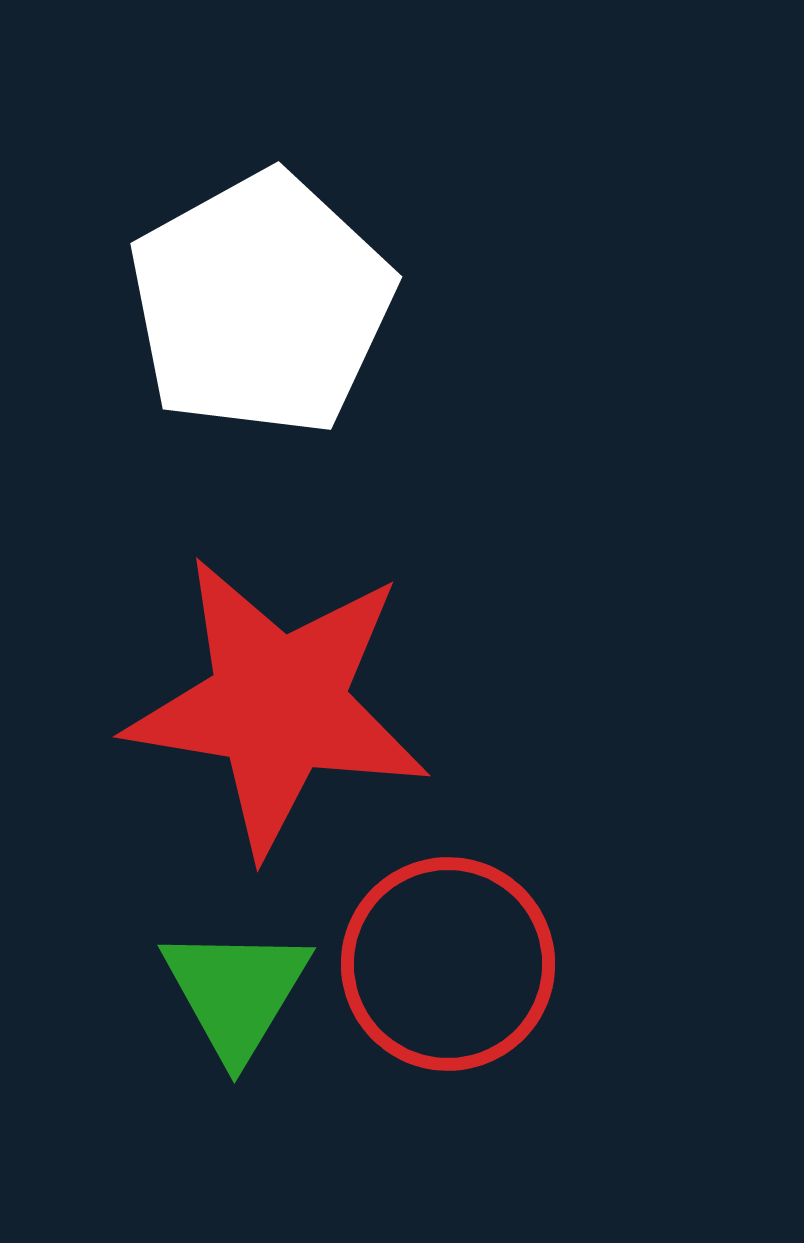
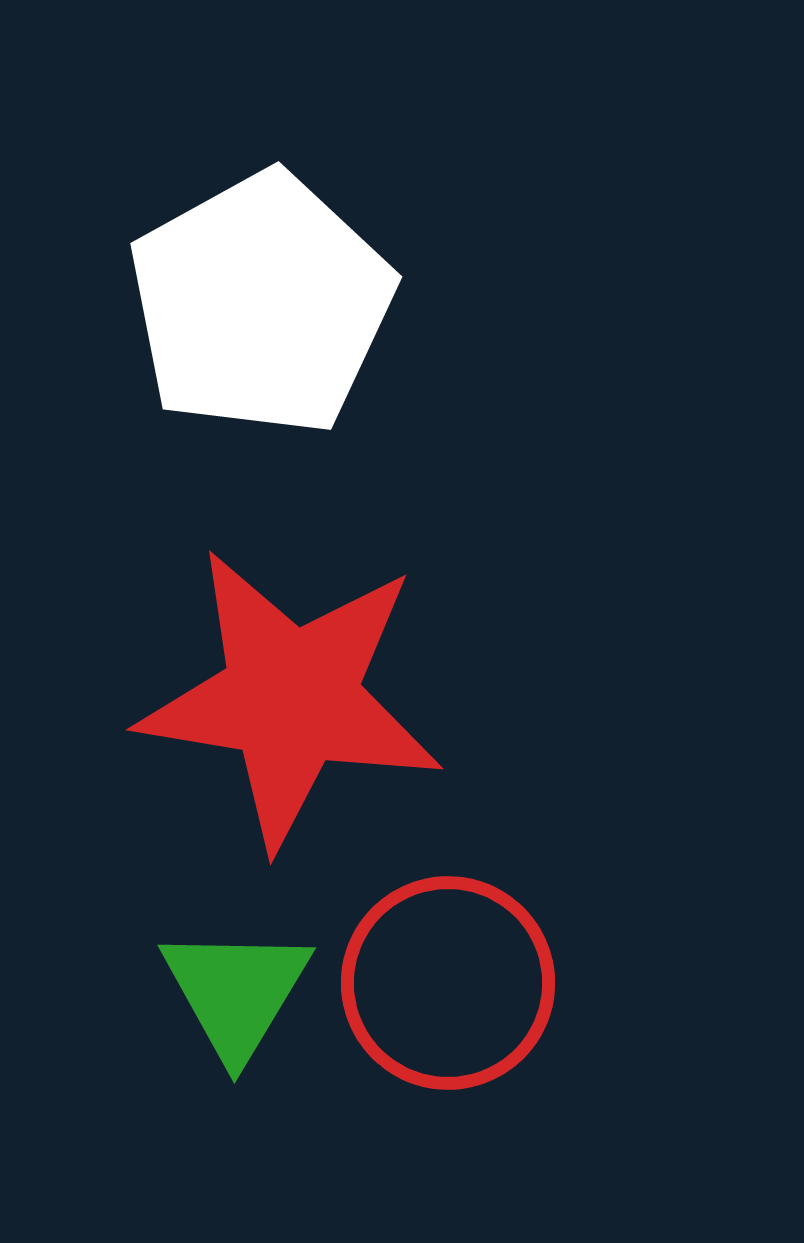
red star: moved 13 px right, 7 px up
red circle: moved 19 px down
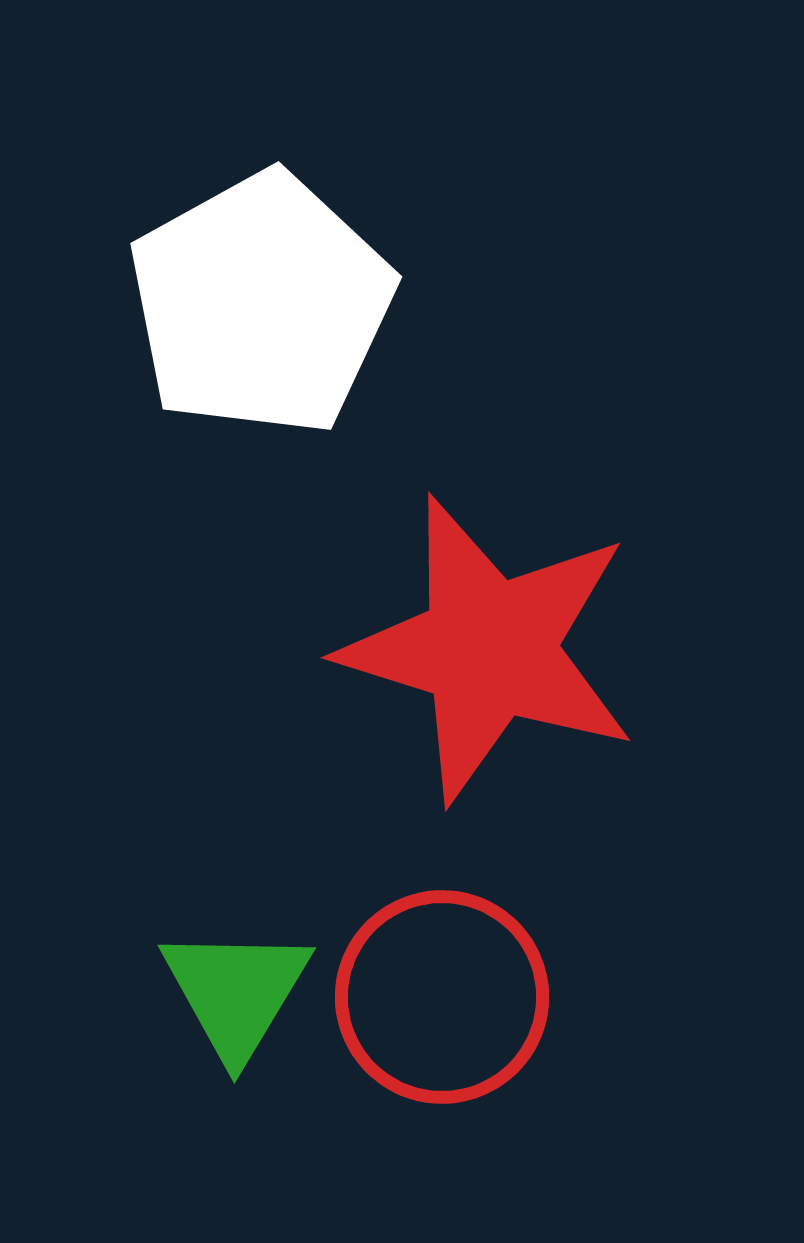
red star: moved 198 px right, 49 px up; rotated 8 degrees clockwise
red circle: moved 6 px left, 14 px down
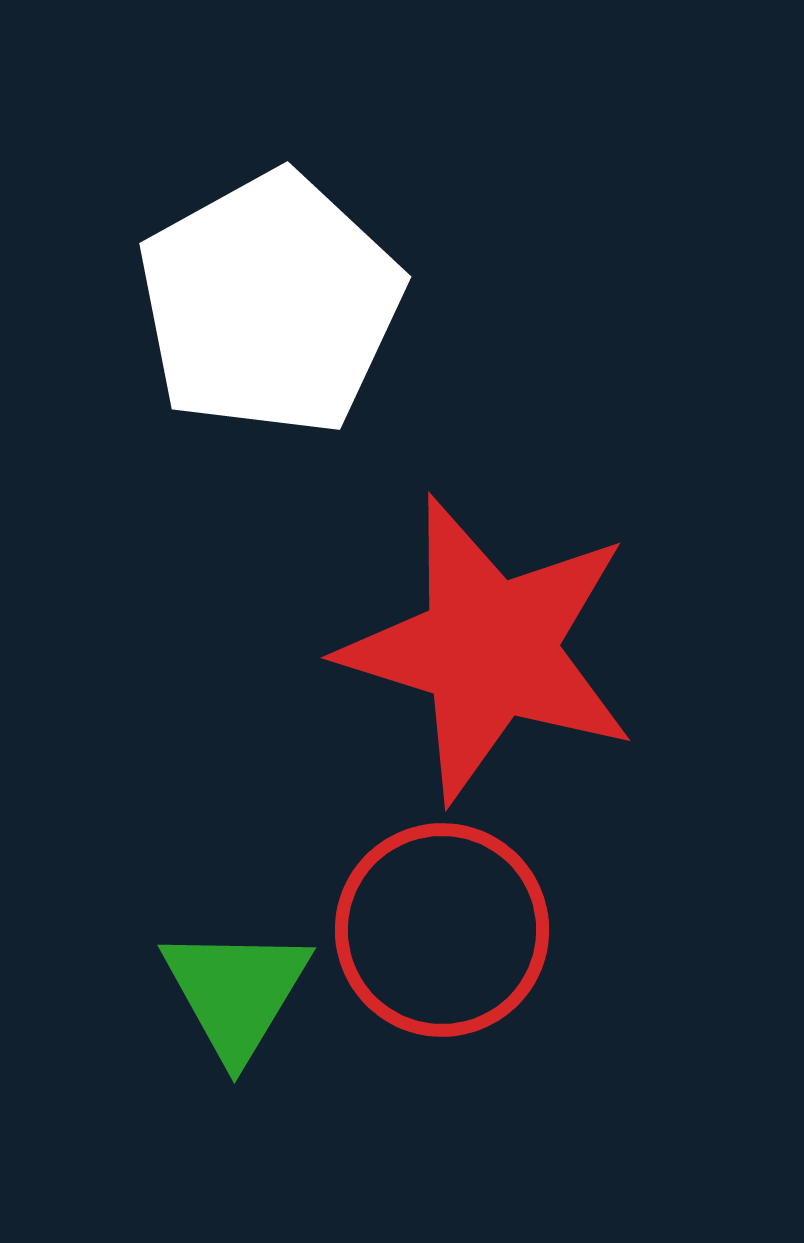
white pentagon: moved 9 px right
red circle: moved 67 px up
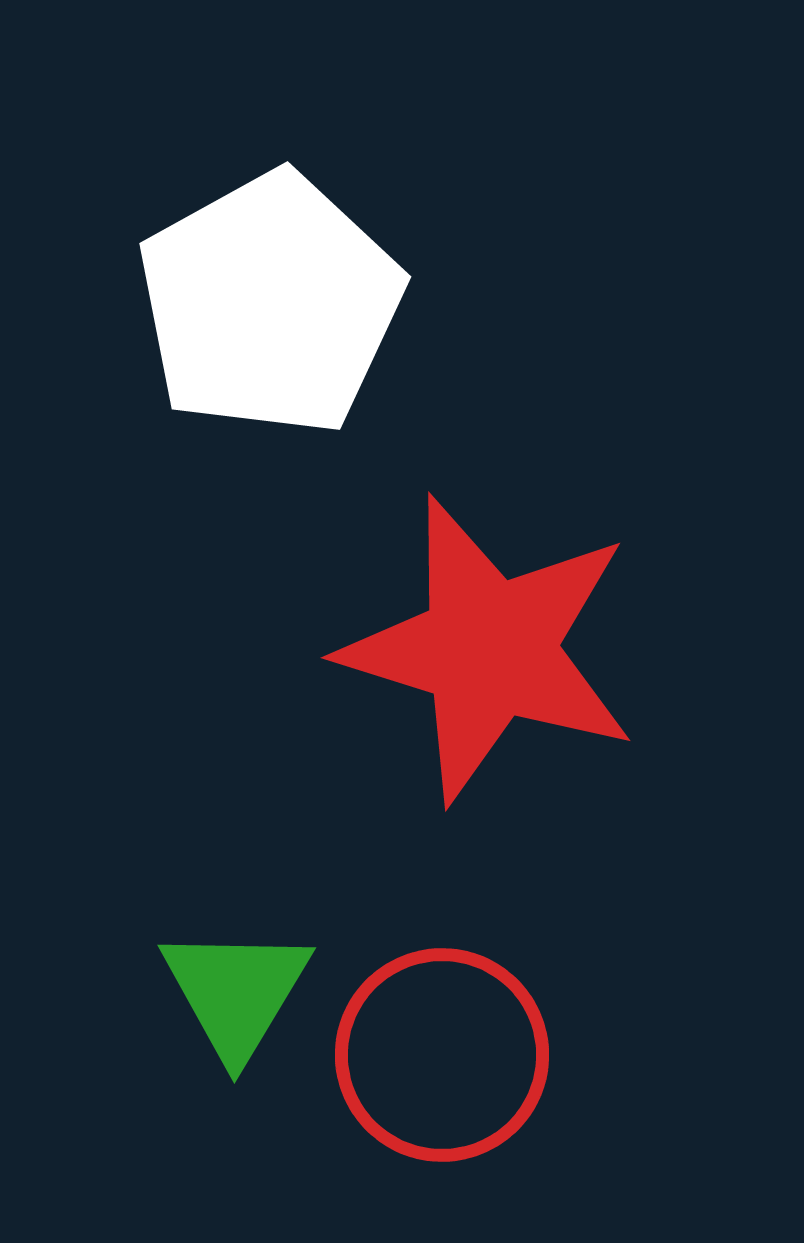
red circle: moved 125 px down
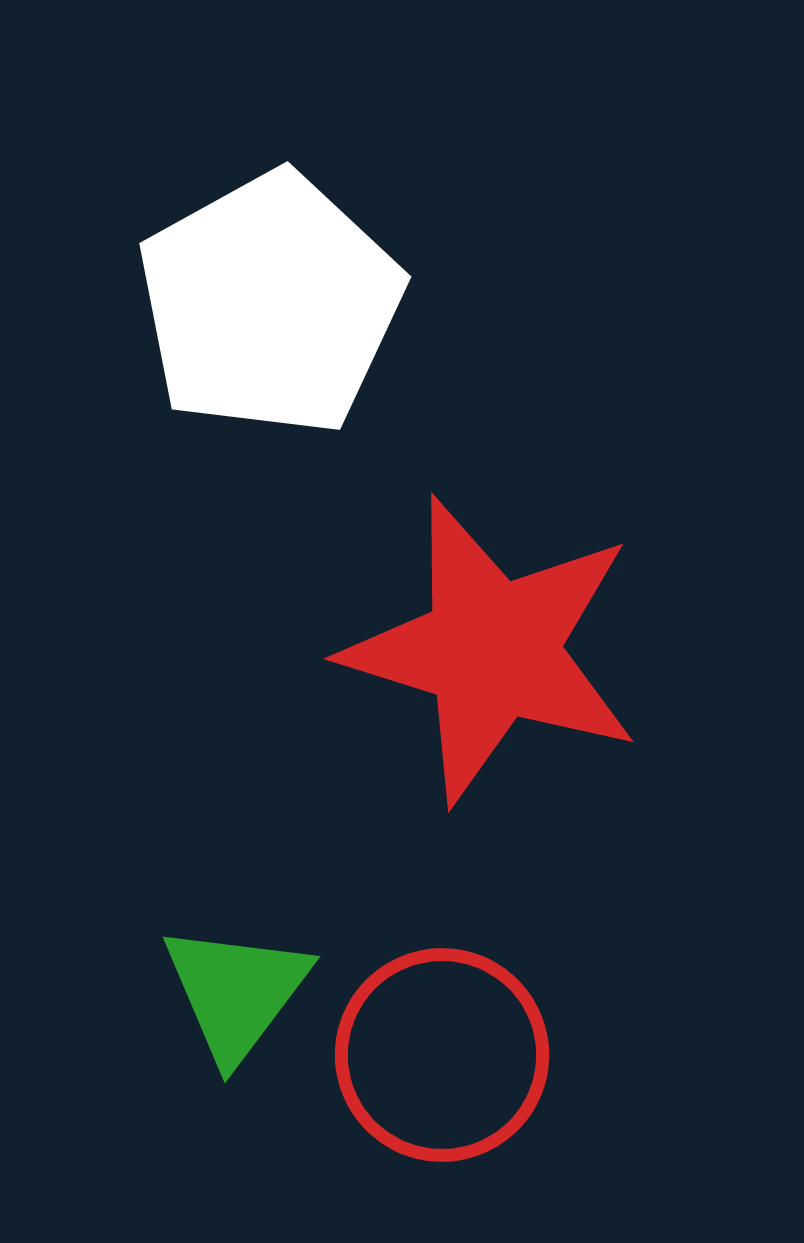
red star: moved 3 px right, 1 px down
green triangle: rotated 6 degrees clockwise
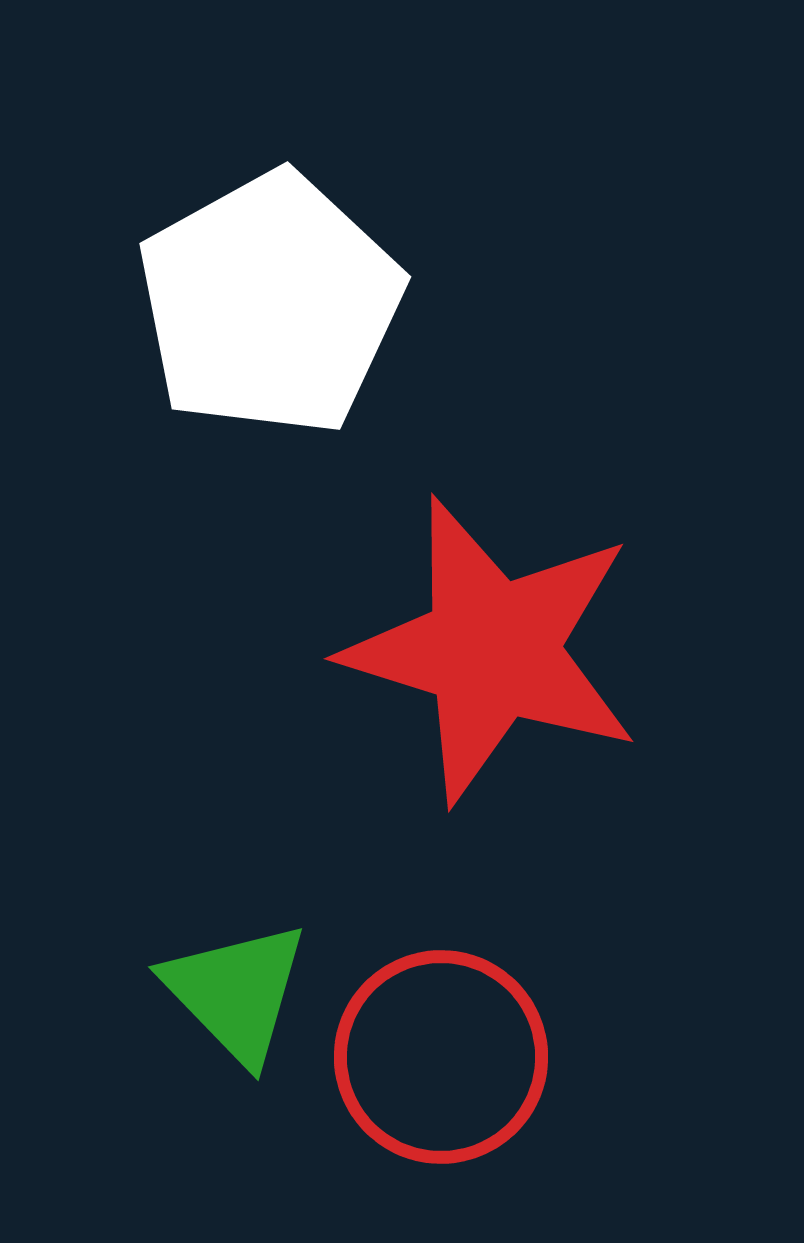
green triangle: rotated 21 degrees counterclockwise
red circle: moved 1 px left, 2 px down
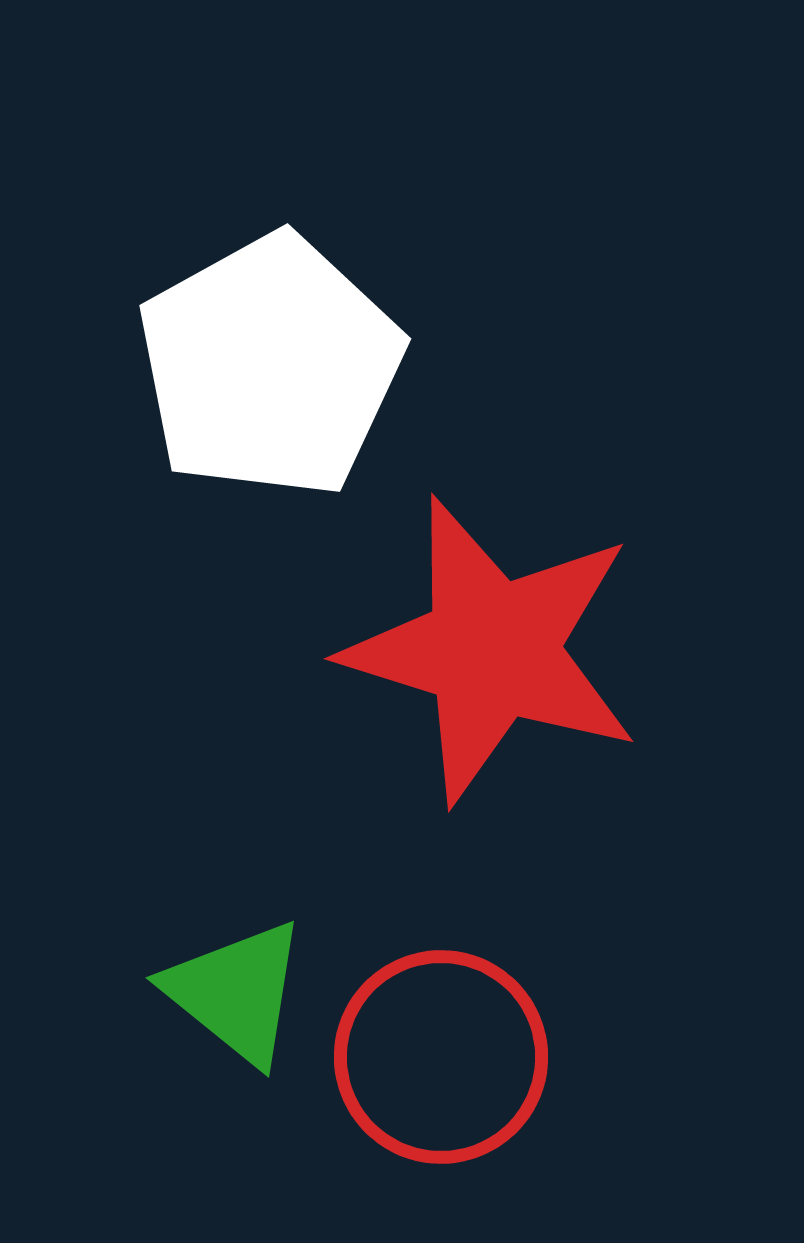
white pentagon: moved 62 px down
green triangle: rotated 7 degrees counterclockwise
